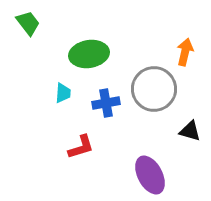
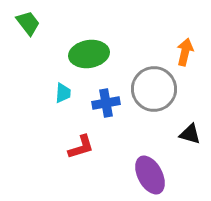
black triangle: moved 3 px down
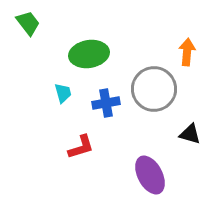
orange arrow: moved 2 px right; rotated 8 degrees counterclockwise
cyan trapezoid: rotated 20 degrees counterclockwise
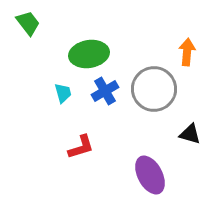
blue cross: moved 1 px left, 12 px up; rotated 20 degrees counterclockwise
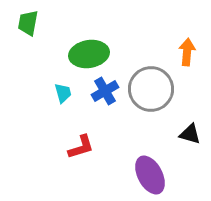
green trapezoid: rotated 132 degrees counterclockwise
gray circle: moved 3 px left
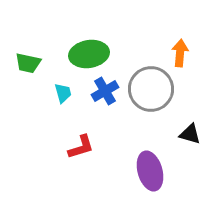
green trapezoid: moved 40 px down; rotated 88 degrees counterclockwise
orange arrow: moved 7 px left, 1 px down
purple ellipse: moved 4 px up; rotated 12 degrees clockwise
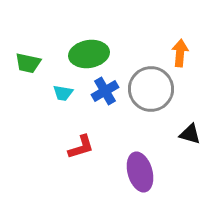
cyan trapezoid: rotated 115 degrees clockwise
purple ellipse: moved 10 px left, 1 px down
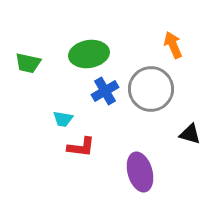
orange arrow: moved 7 px left, 8 px up; rotated 28 degrees counterclockwise
cyan trapezoid: moved 26 px down
red L-shape: rotated 24 degrees clockwise
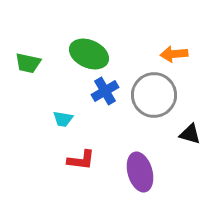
orange arrow: moved 1 px right, 9 px down; rotated 72 degrees counterclockwise
green ellipse: rotated 33 degrees clockwise
gray circle: moved 3 px right, 6 px down
red L-shape: moved 13 px down
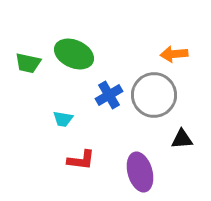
green ellipse: moved 15 px left
blue cross: moved 4 px right, 4 px down
black triangle: moved 8 px left, 5 px down; rotated 20 degrees counterclockwise
